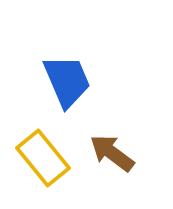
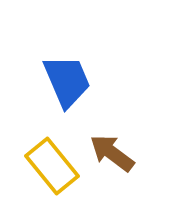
yellow rectangle: moved 9 px right, 8 px down
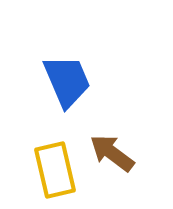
yellow rectangle: moved 3 px right, 4 px down; rotated 26 degrees clockwise
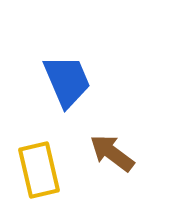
yellow rectangle: moved 16 px left
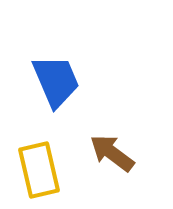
blue trapezoid: moved 11 px left
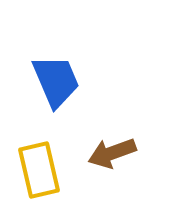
brown arrow: rotated 57 degrees counterclockwise
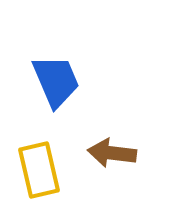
brown arrow: rotated 27 degrees clockwise
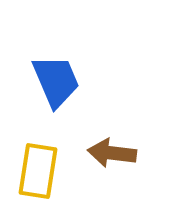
yellow rectangle: moved 1 px left, 1 px down; rotated 22 degrees clockwise
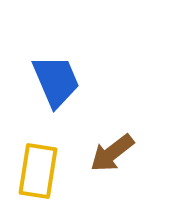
brown arrow: rotated 45 degrees counterclockwise
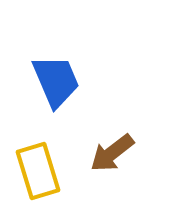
yellow rectangle: rotated 26 degrees counterclockwise
